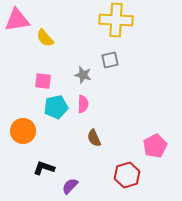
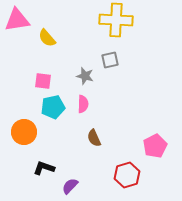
yellow semicircle: moved 2 px right
gray star: moved 2 px right, 1 px down
cyan pentagon: moved 3 px left
orange circle: moved 1 px right, 1 px down
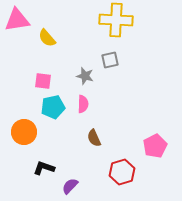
red hexagon: moved 5 px left, 3 px up
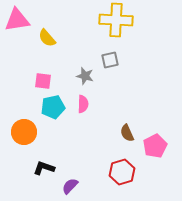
brown semicircle: moved 33 px right, 5 px up
